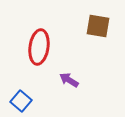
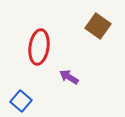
brown square: rotated 25 degrees clockwise
purple arrow: moved 3 px up
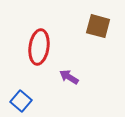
brown square: rotated 20 degrees counterclockwise
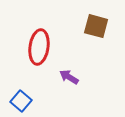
brown square: moved 2 px left
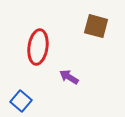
red ellipse: moved 1 px left
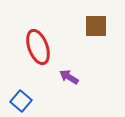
brown square: rotated 15 degrees counterclockwise
red ellipse: rotated 28 degrees counterclockwise
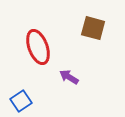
brown square: moved 3 px left, 2 px down; rotated 15 degrees clockwise
blue square: rotated 15 degrees clockwise
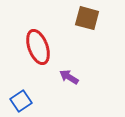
brown square: moved 6 px left, 10 px up
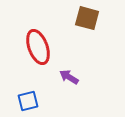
blue square: moved 7 px right; rotated 20 degrees clockwise
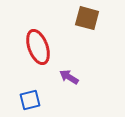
blue square: moved 2 px right, 1 px up
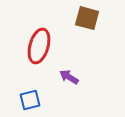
red ellipse: moved 1 px right, 1 px up; rotated 36 degrees clockwise
